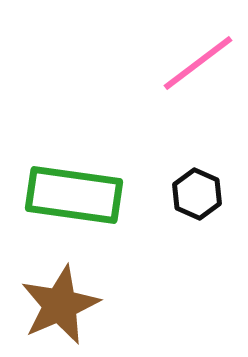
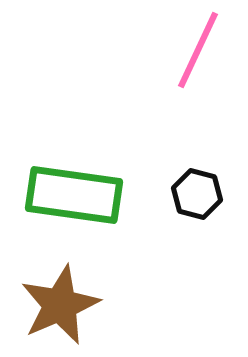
pink line: moved 13 px up; rotated 28 degrees counterclockwise
black hexagon: rotated 9 degrees counterclockwise
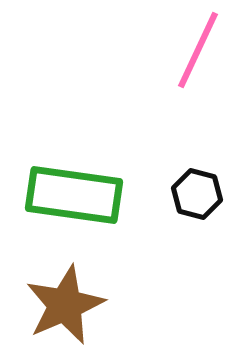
brown star: moved 5 px right
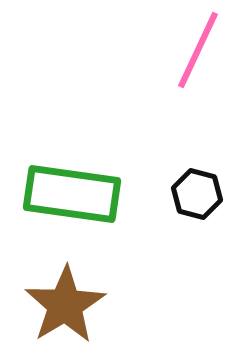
green rectangle: moved 2 px left, 1 px up
brown star: rotated 8 degrees counterclockwise
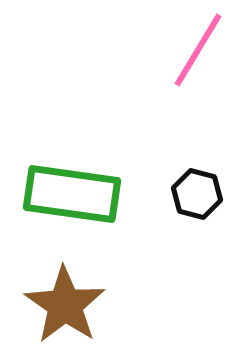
pink line: rotated 6 degrees clockwise
brown star: rotated 6 degrees counterclockwise
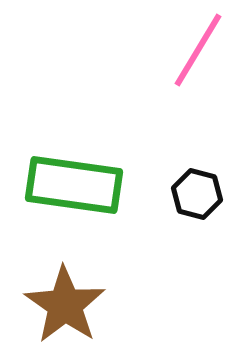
green rectangle: moved 2 px right, 9 px up
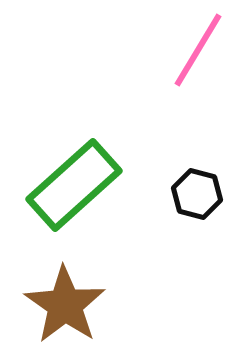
green rectangle: rotated 50 degrees counterclockwise
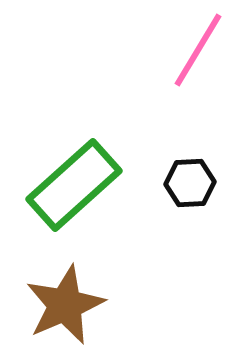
black hexagon: moved 7 px left, 11 px up; rotated 18 degrees counterclockwise
brown star: rotated 14 degrees clockwise
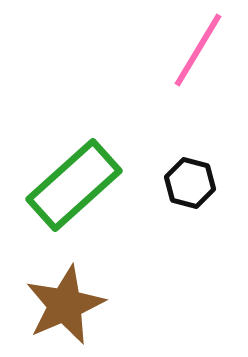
black hexagon: rotated 18 degrees clockwise
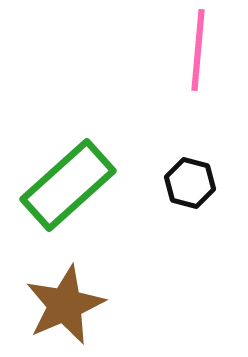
pink line: rotated 26 degrees counterclockwise
green rectangle: moved 6 px left
